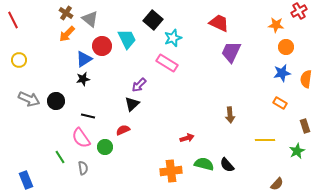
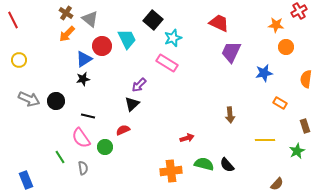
blue star: moved 18 px left
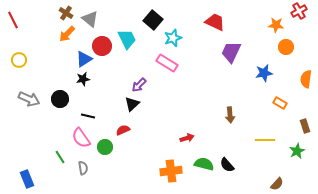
red trapezoid: moved 4 px left, 1 px up
black circle: moved 4 px right, 2 px up
blue rectangle: moved 1 px right, 1 px up
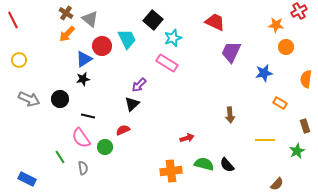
blue rectangle: rotated 42 degrees counterclockwise
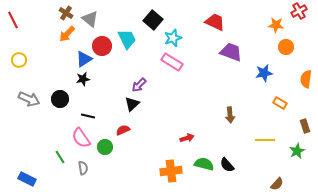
purple trapezoid: rotated 85 degrees clockwise
pink rectangle: moved 5 px right, 1 px up
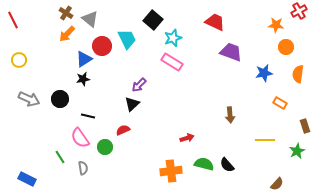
orange semicircle: moved 8 px left, 5 px up
pink semicircle: moved 1 px left
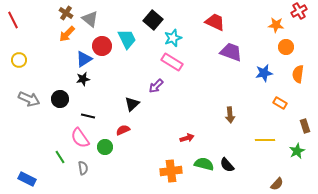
purple arrow: moved 17 px right, 1 px down
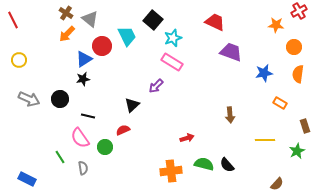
cyan trapezoid: moved 3 px up
orange circle: moved 8 px right
black triangle: moved 1 px down
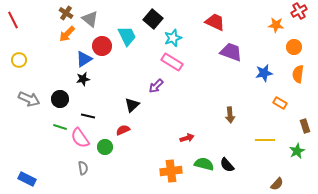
black square: moved 1 px up
green line: moved 30 px up; rotated 40 degrees counterclockwise
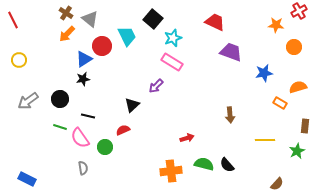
orange semicircle: moved 13 px down; rotated 66 degrees clockwise
gray arrow: moved 1 px left, 2 px down; rotated 120 degrees clockwise
brown rectangle: rotated 24 degrees clockwise
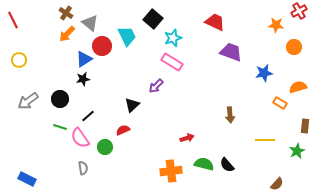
gray triangle: moved 4 px down
black line: rotated 56 degrees counterclockwise
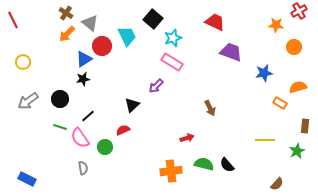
yellow circle: moved 4 px right, 2 px down
brown arrow: moved 20 px left, 7 px up; rotated 21 degrees counterclockwise
